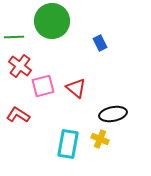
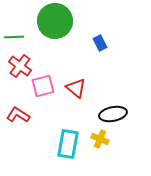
green circle: moved 3 px right
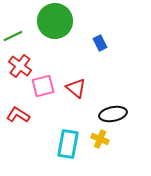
green line: moved 1 px left, 1 px up; rotated 24 degrees counterclockwise
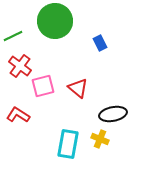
red triangle: moved 2 px right
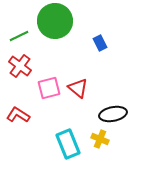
green line: moved 6 px right
pink square: moved 6 px right, 2 px down
cyan rectangle: rotated 32 degrees counterclockwise
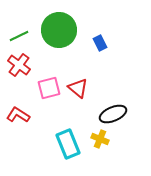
green circle: moved 4 px right, 9 px down
red cross: moved 1 px left, 1 px up
black ellipse: rotated 12 degrees counterclockwise
